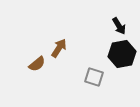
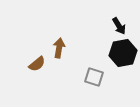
brown arrow: rotated 24 degrees counterclockwise
black hexagon: moved 1 px right, 1 px up
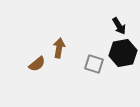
gray square: moved 13 px up
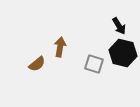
brown arrow: moved 1 px right, 1 px up
black hexagon: rotated 24 degrees clockwise
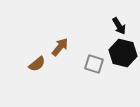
brown arrow: rotated 30 degrees clockwise
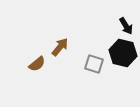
black arrow: moved 7 px right
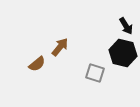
gray square: moved 1 px right, 9 px down
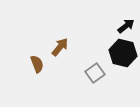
black arrow: rotated 96 degrees counterclockwise
brown semicircle: rotated 72 degrees counterclockwise
gray square: rotated 36 degrees clockwise
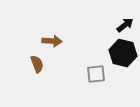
black arrow: moved 1 px left, 1 px up
brown arrow: moved 8 px left, 6 px up; rotated 54 degrees clockwise
gray square: moved 1 px right, 1 px down; rotated 30 degrees clockwise
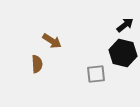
brown arrow: rotated 30 degrees clockwise
brown semicircle: rotated 18 degrees clockwise
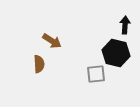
black arrow: rotated 48 degrees counterclockwise
black hexagon: moved 7 px left
brown semicircle: moved 2 px right
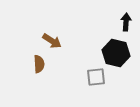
black arrow: moved 1 px right, 3 px up
gray square: moved 3 px down
